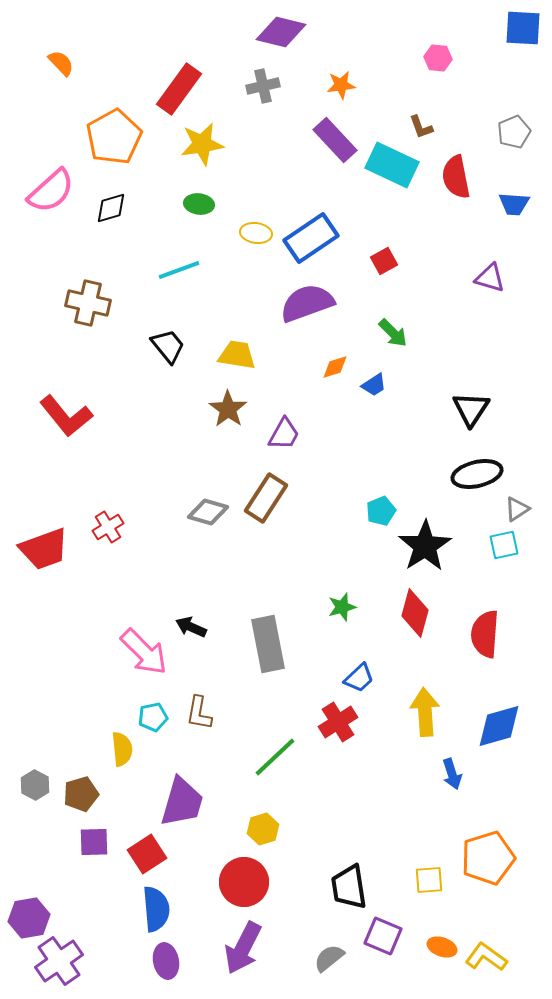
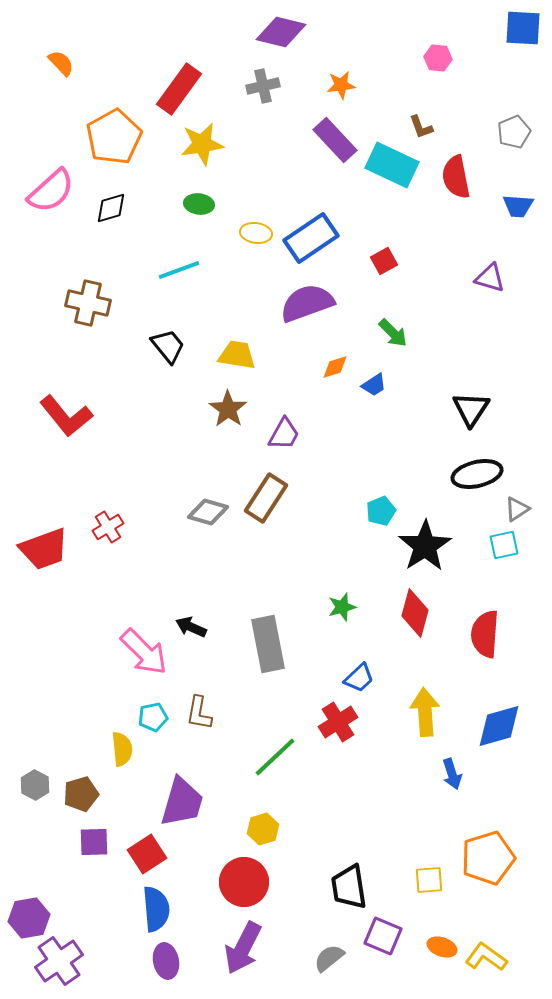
blue trapezoid at (514, 204): moved 4 px right, 2 px down
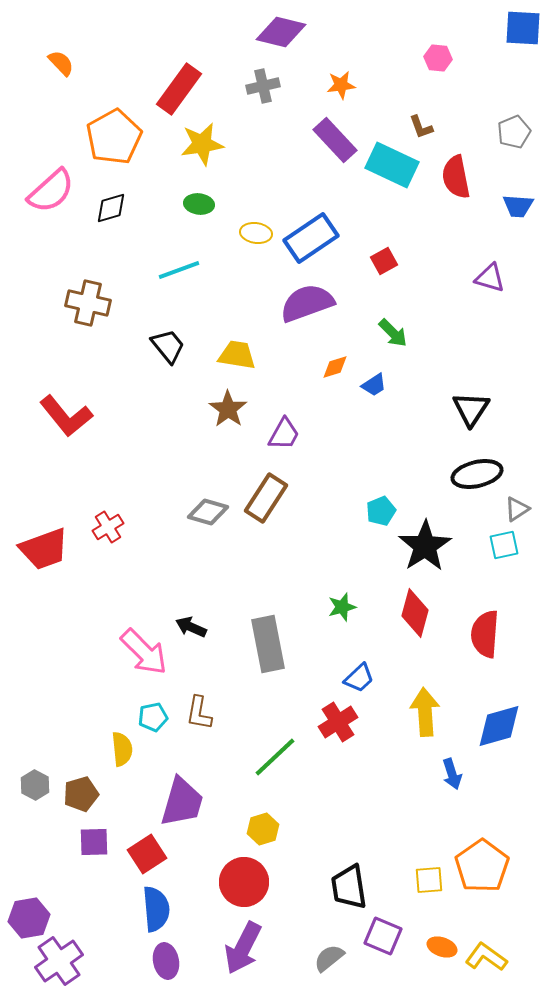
orange pentagon at (488, 858): moved 6 px left, 8 px down; rotated 18 degrees counterclockwise
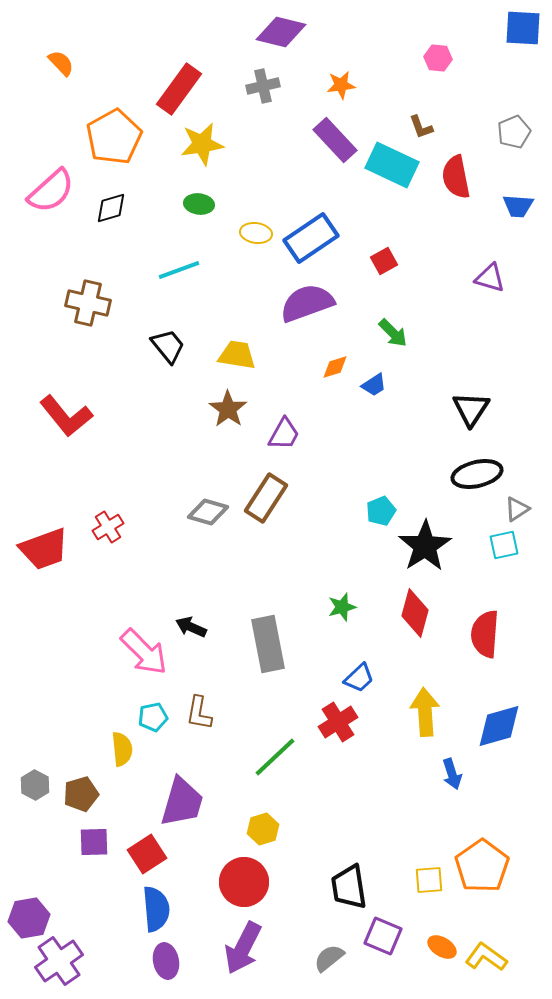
orange ellipse at (442, 947): rotated 12 degrees clockwise
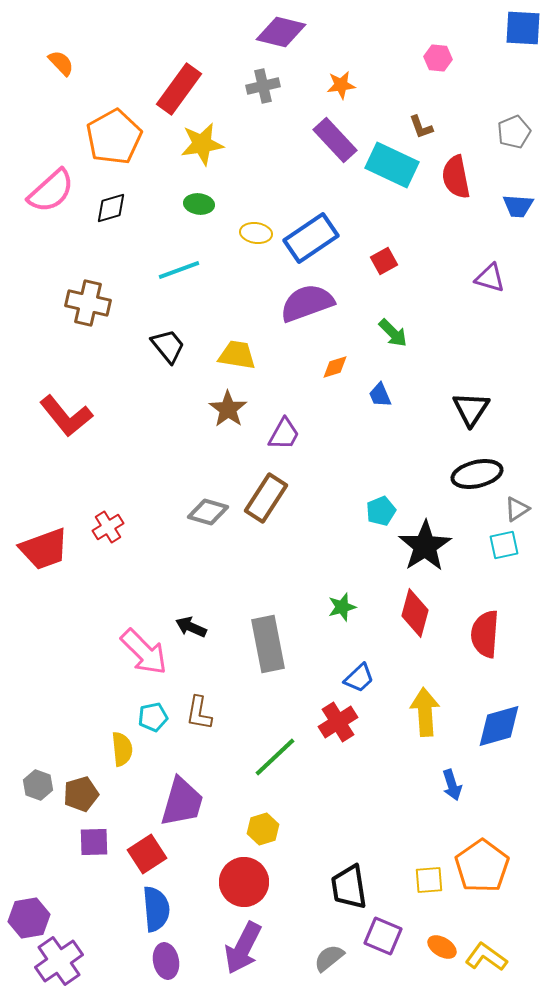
blue trapezoid at (374, 385): moved 6 px right, 10 px down; rotated 100 degrees clockwise
blue arrow at (452, 774): moved 11 px down
gray hexagon at (35, 785): moved 3 px right; rotated 8 degrees counterclockwise
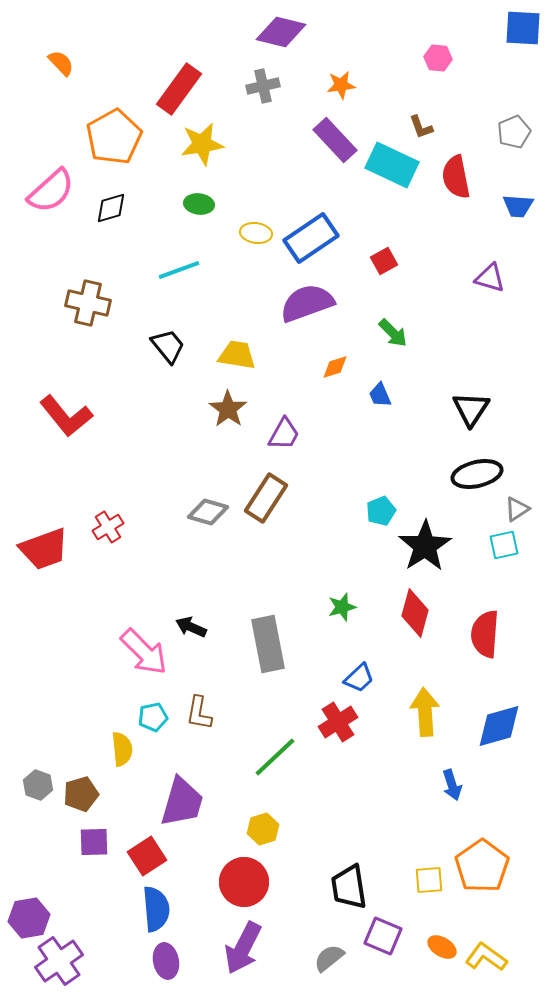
red square at (147, 854): moved 2 px down
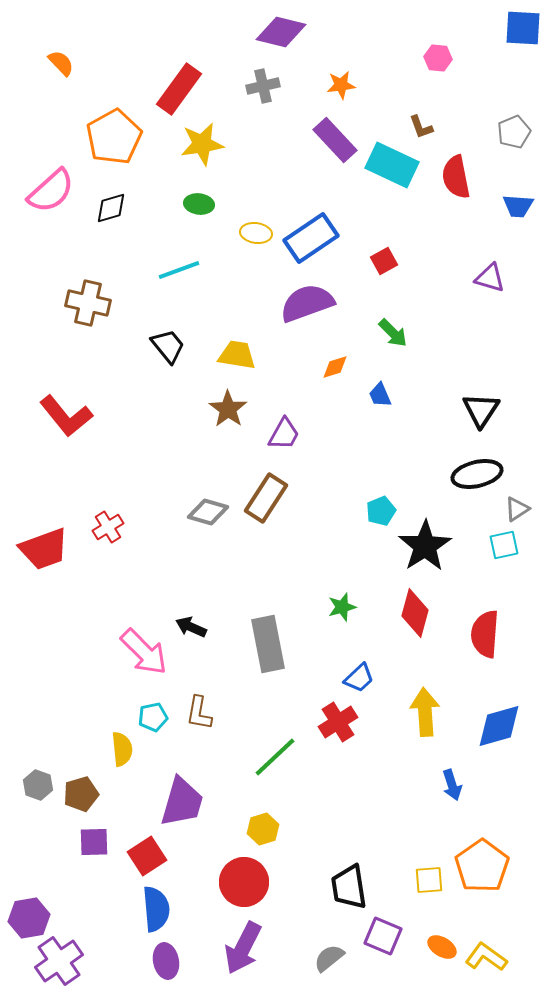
black triangle at (471, 409): moved 10 px right, 1 px down
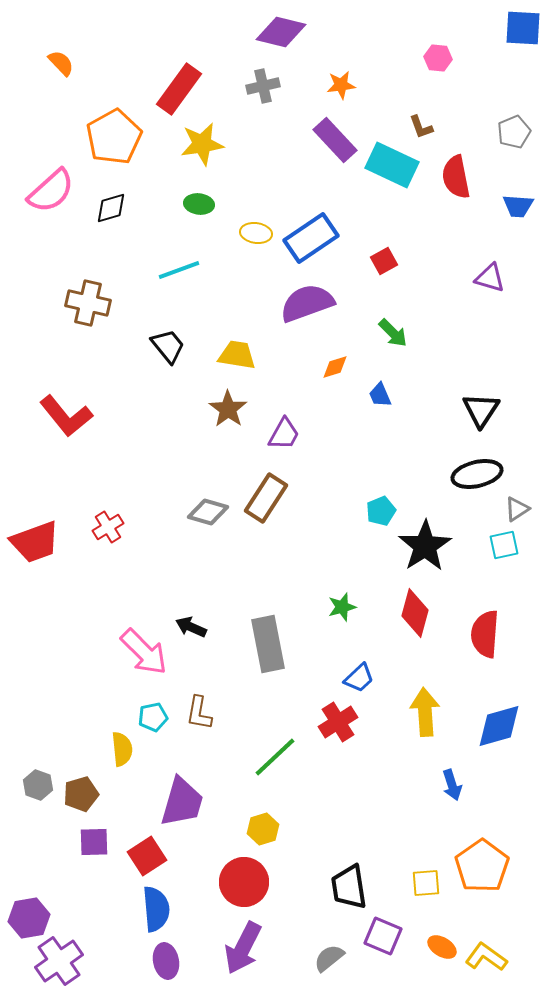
red trapezoid at (44, 549): moved 9 px left, 7 px up
yellow square at (429, 880): moved 3 px left, 3 px down
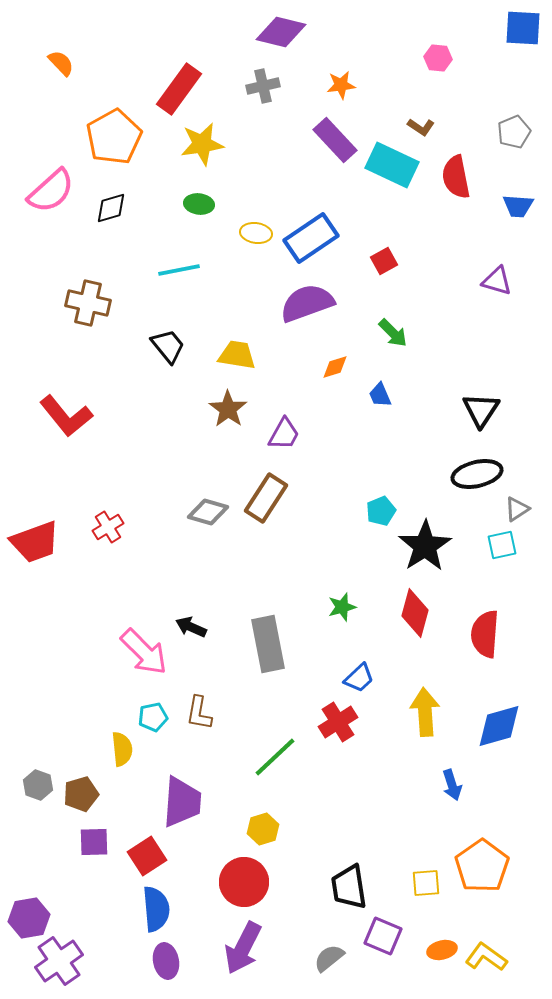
brown L-shape at (421, 127): rotated 36 degrees counterclockwise
cyan line at (179, 270): rotated 9 degrees clockwise
purple triangle at (490, 278): moved 7 px right, 3 px down
cyan square at (504, 545): moved 2 px left
purple trapezoid at (182, 802): rotated 12 degrees counterclockwise
orange ellipse at (442, 947): moved 3 px down; rotated 44 degrees counterclockwise
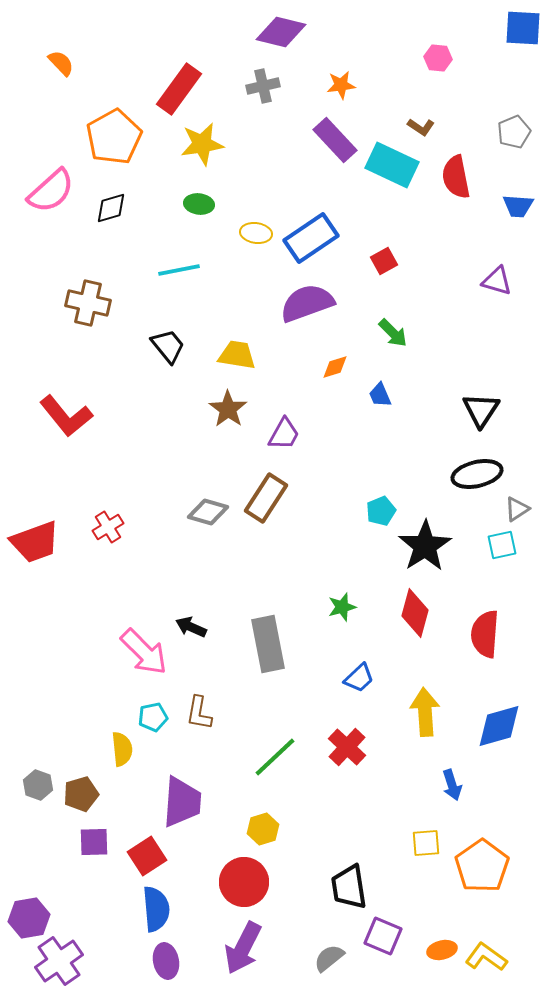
red cross at (338, 722): moved 9 px right, 25 px down; rotated 15 degrees counterclockwise
yellow square at (426, 883): moved 40 px up
